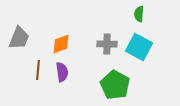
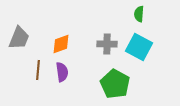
green pentagon: moved 1 px up
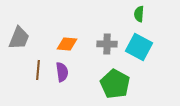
orange diamond: moved 6 px right; rotated 25 degrees clockwise
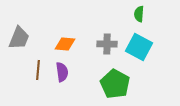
orange diamond: moved 2 px left
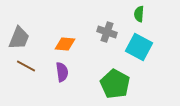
gray cross: moved 12 px up; rotated 18 degrees clockwise
brown line: moved 12 px left, 4 px up; rotated 66 degrees counterclockwise
